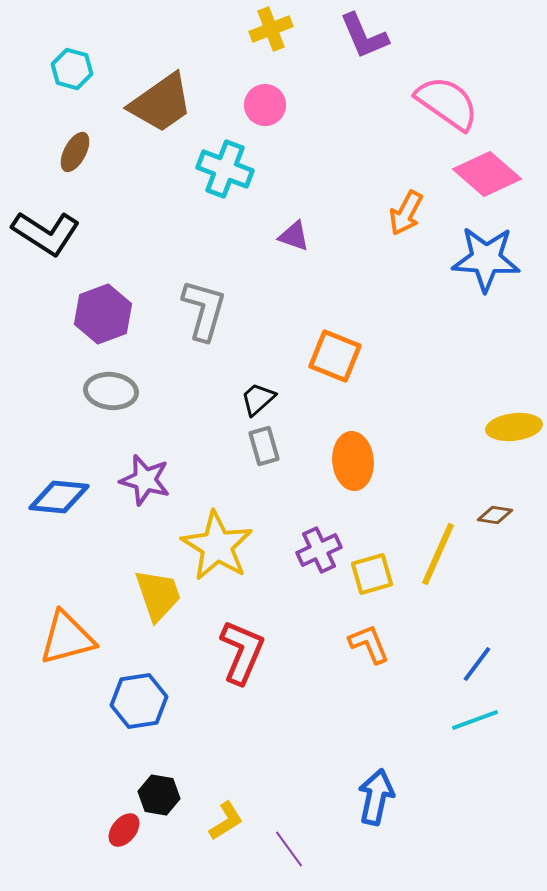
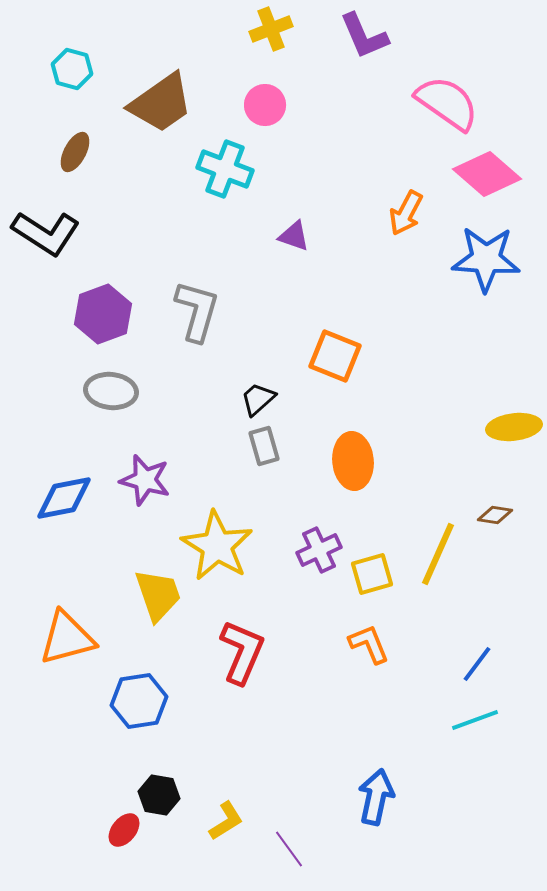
gray L-shape: moved 7 px left, 1 px down
blue diamond: moved 5 px right, 1 px down; rotated 16 degrees counterclockwise
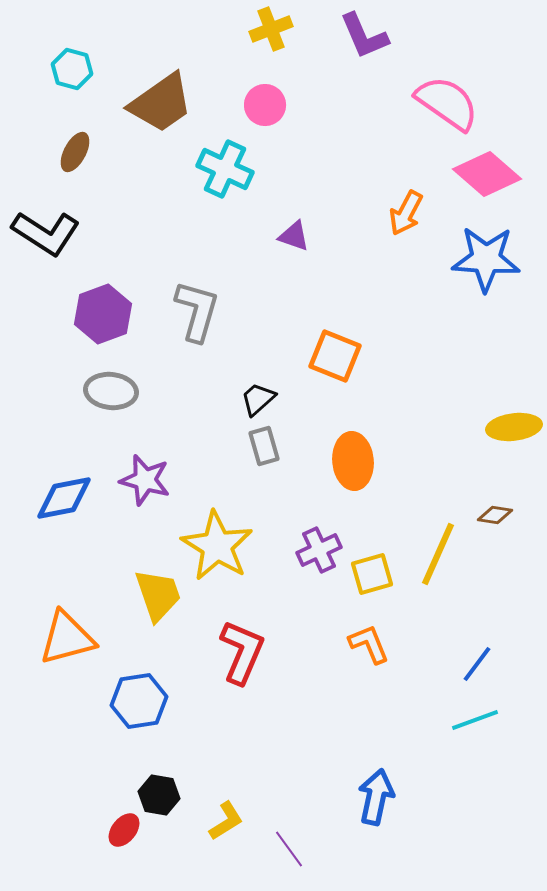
cyan cross: rotated 4 degrees clockwise
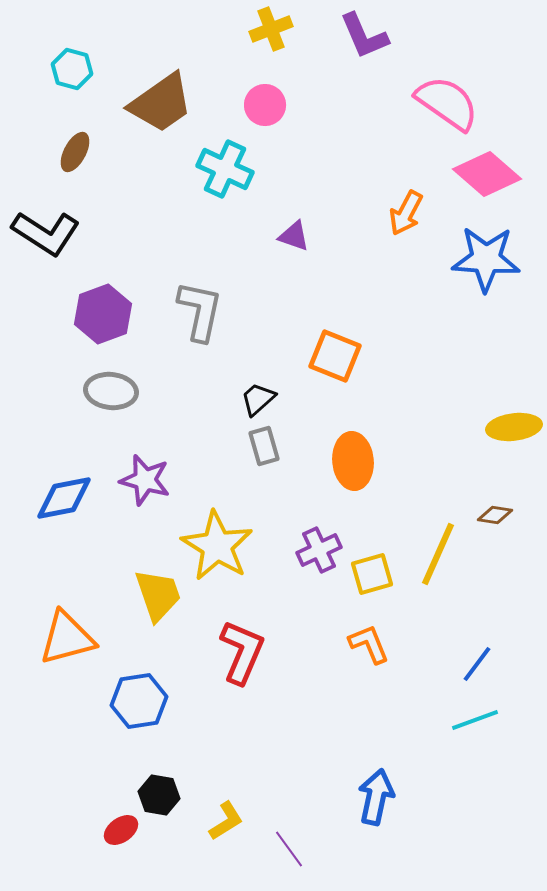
gray L-shape: moved 3 px right; rotated 4 degrees counterclockwise
red ellipse: moved 3 px left; rotated 16 degrees clockwise
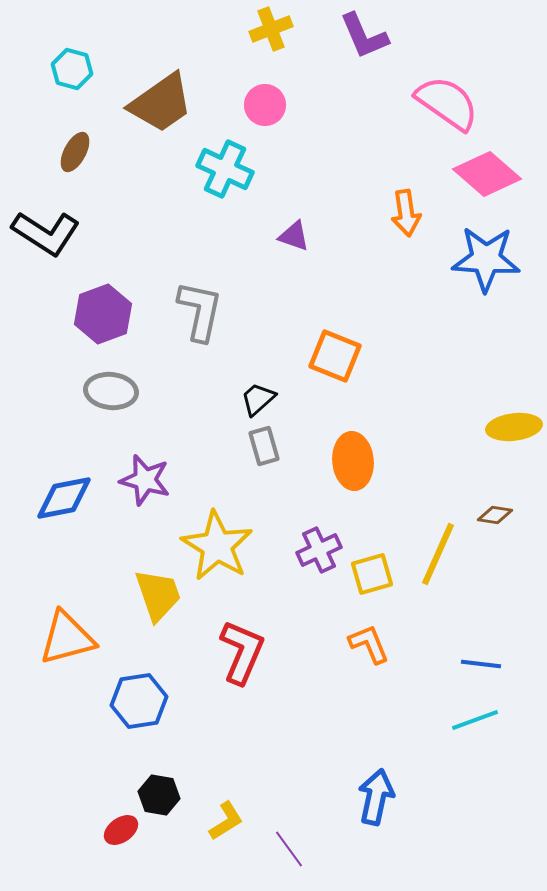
orange arrow: rotated 36 degrees counterclockwise
blue line: moved 4 px right; rotated 60 degrees clockwise
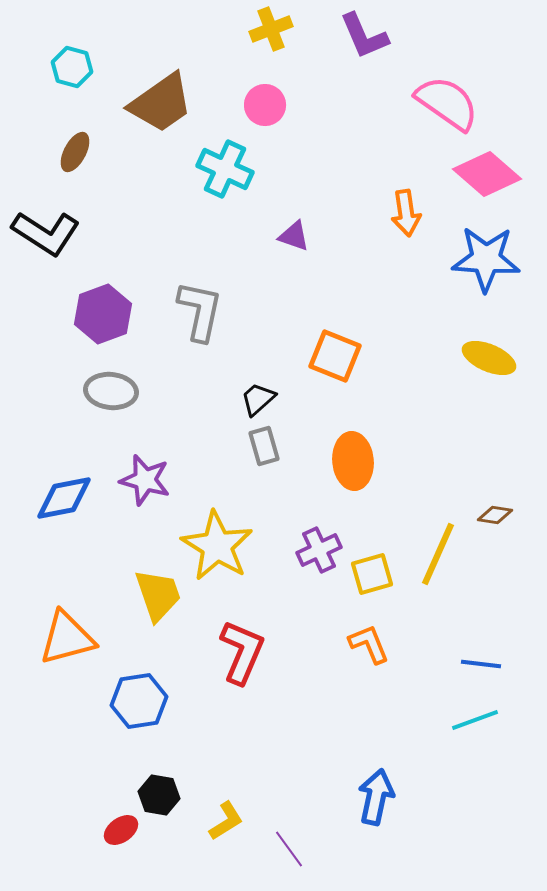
cyan hexagon: moved 2 px up
yellow ellipse: moved 25 px left, 69 px up; rotated 30 degrees clockwise
